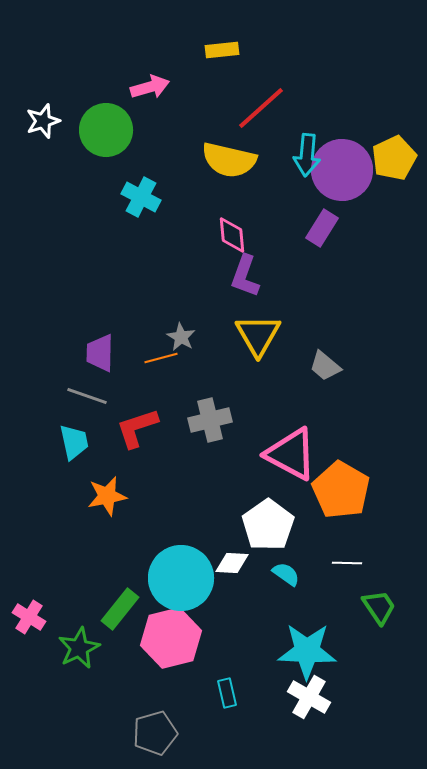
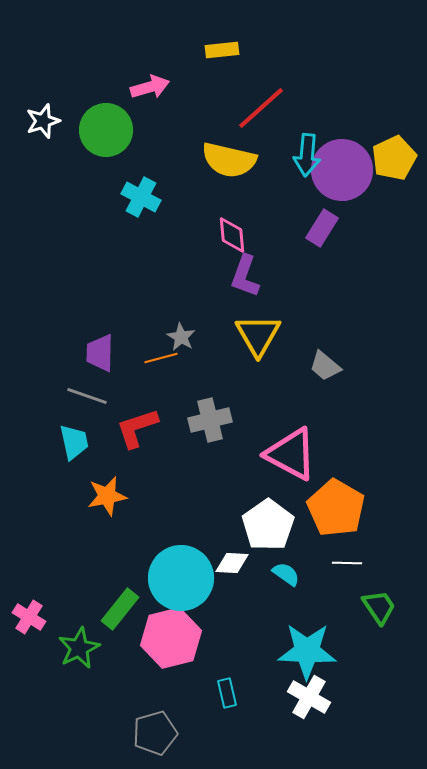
orange pentagon: moved 5 px left, 18 px down
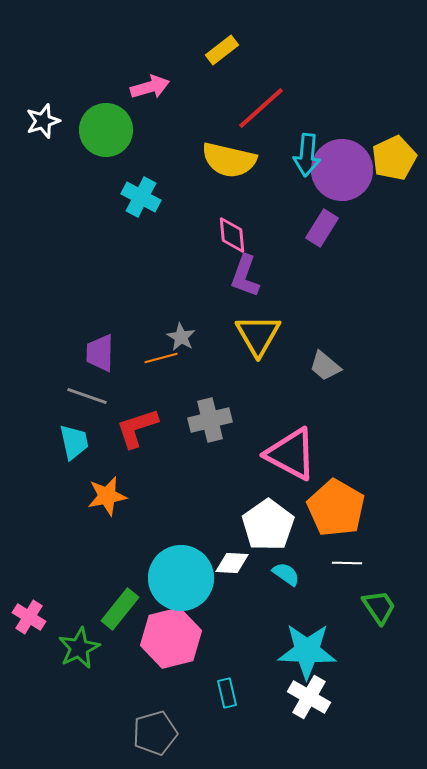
yellow rectangle: rotated 32 degrees counterclockwise
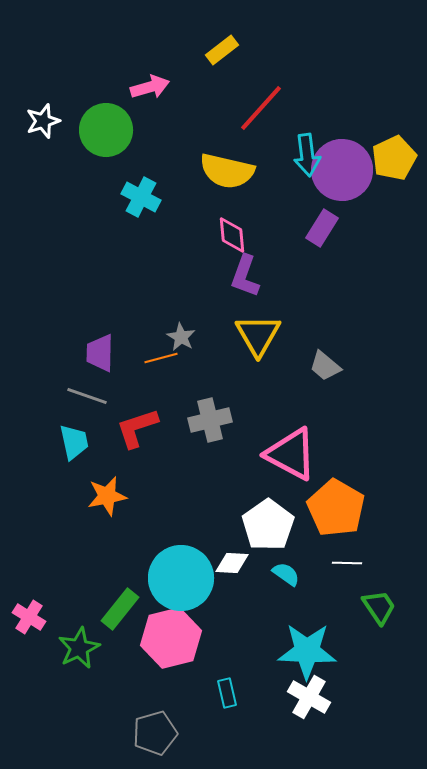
red line: rotated 6 degrees counterclockwise
cyan arrow: rotated 12 degrees counterclockwise
yellow semicircle: moved 2 px left, 11 px down
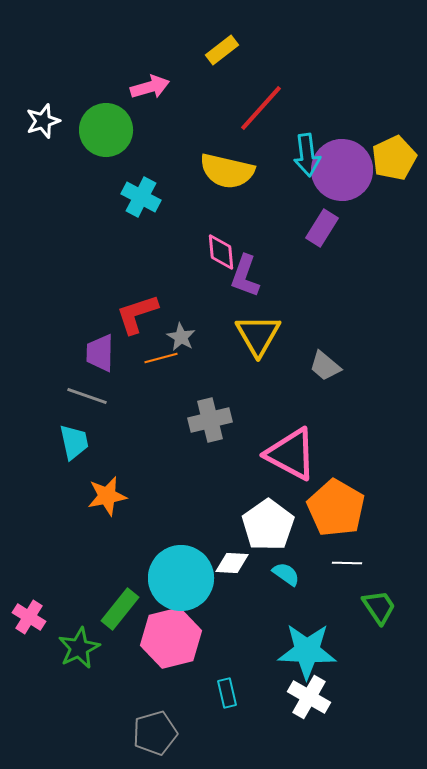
pink diamond: moved 11 px left, 17 px down
red L-shape: moved 114 px up
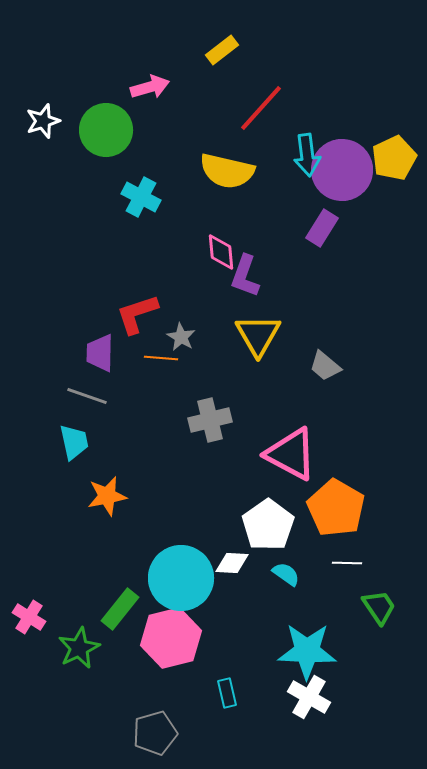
orange line: rotated 20 degrees clockwise
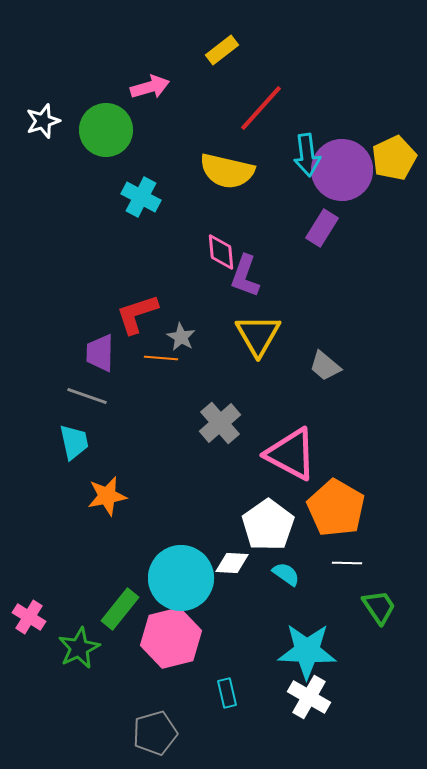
gray cross: moved 10 px right, 3 px down; rotated 27 degrees counterclockwise
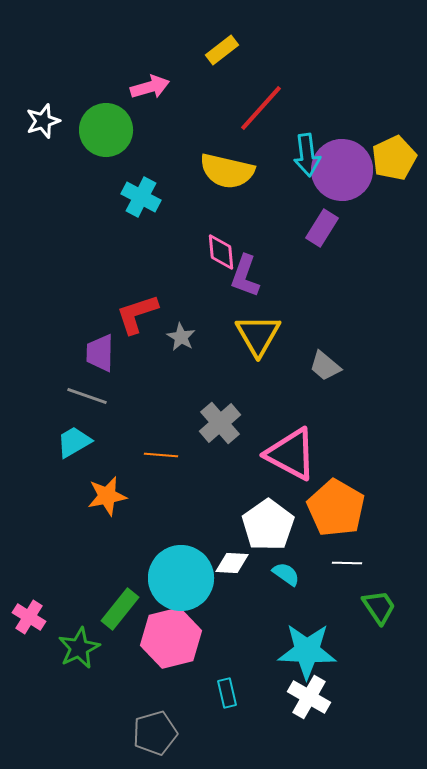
orange line: moved 97 px down
cyan trapezoid: rotated 108 degrees counterclockwise
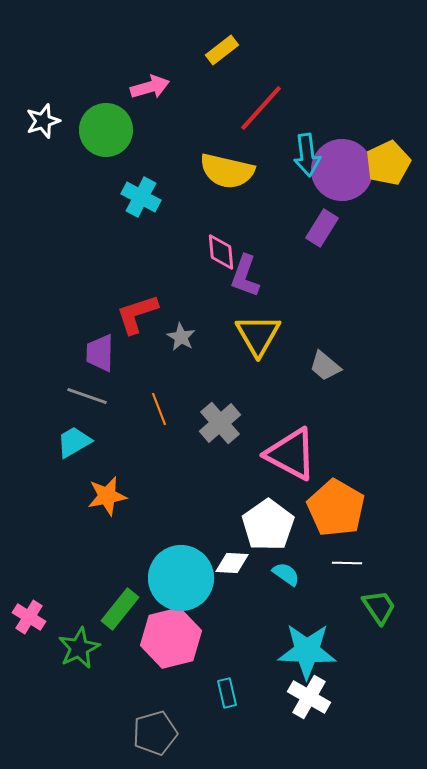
yellow pentagon: moved 6 px left, 5 px down
orange line: moved 2 px left, 46 px up; rotated 64 degrees clockwise
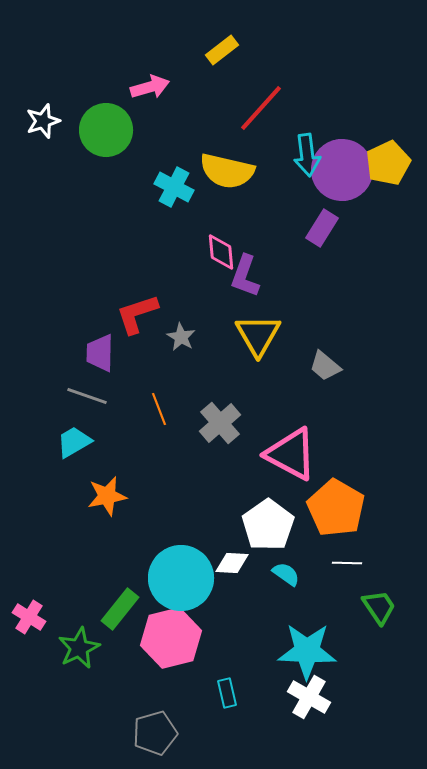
cyan cross: moved 33 px right, 10 px up
